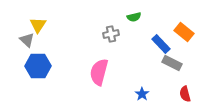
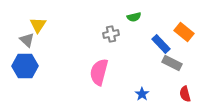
blue hexagon: moved 13 px left
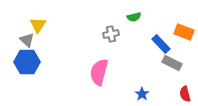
orange rectangle: rotated 18 degrees counterclockwise
blue hexagon: moved 2 px right, 4 px up
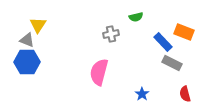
green semicircle: moved 2 px right
gray triangle: rotated 21 degrees counterclockwise
blue rectangle: moved 2 px right, 2 px up
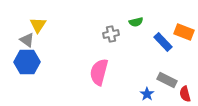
green semicircle: moved 5 px down
gray triangle: rotated 14 degrees clockwise
gray rectangle: moved 5 px left, 17 px down
blue star: moved 5 px right
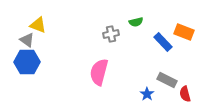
yellow triangle: rotated 42 degrees counterclockwise
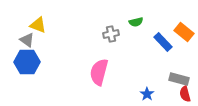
orange rectangle: rotated 18 degrees clockwise
gray rectangle: moved 12 px right, 1 px up; rotated 12 degrees counterclockwise
